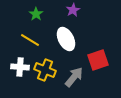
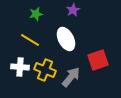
green star: rotated 24 degrees clockwise
gray arrow: moved 3 px left
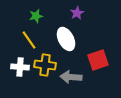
purple star: moved 4 px right, 3 px down
green star: moved 2 px down
yellow line: moved 1 px left; rotated 24 degrees clockwise
yellow cross: moved 5 px up; rotated 15 degrees counterclockwise
gray arrow: rotated 125 degrees counterclockwise
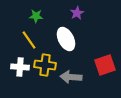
green star: rotated 16 degrees clockwise
red square: moved 7 px right, 5 px down
